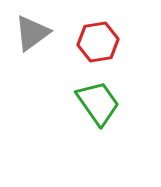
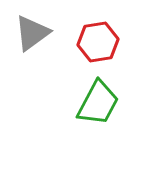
green trapezoid: rotated 63 degrees clockwise
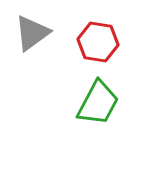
red hexagon: rotated 18 degrees clockwise
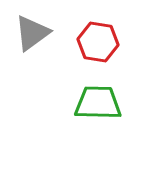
green trapezoid: rotated 117 degrees counterclockwise
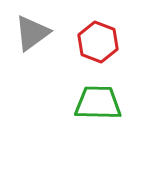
red hexagon: rotated 12 degrees clockwise
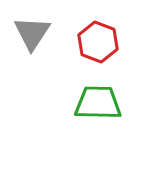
gray triangle: rotated 21 degrees counterclockwise
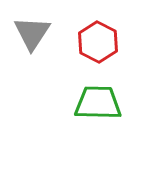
red hexagon: rotated 6 degrees clockwise
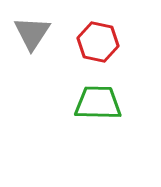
red hexagon: rotated 15 degrees counterclockwise
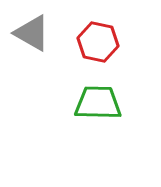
gray triangle: rotated 33 degrees counterclockwise
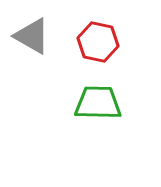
gray triangle: moved 3 px down
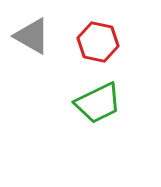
green trapezoid: rotated 153 degrees clockwise
